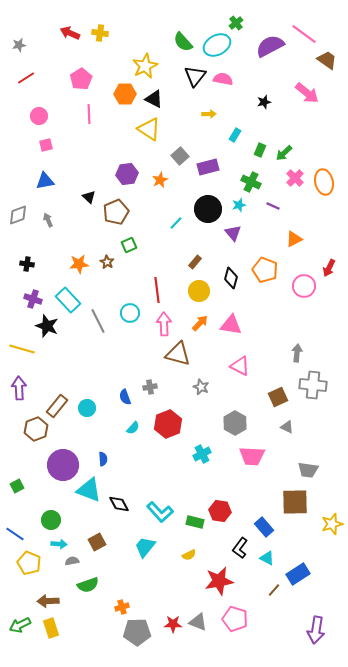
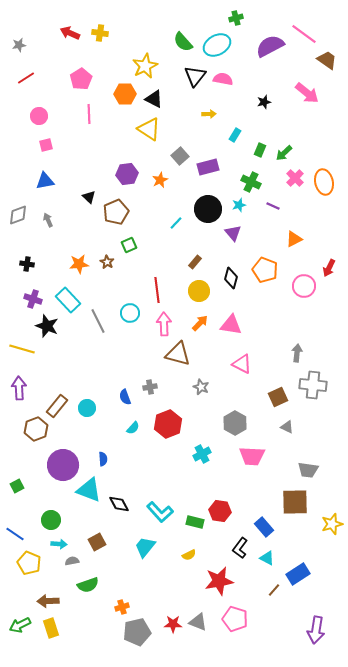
green cross at (236, 23): moved 5 px up; rotated 24 degrees clockwise
pink triangle at (240, 366): moved 2 px right, 2 px up
gray pentagon at (137, 632): rotated 12 degrees counterclockwise
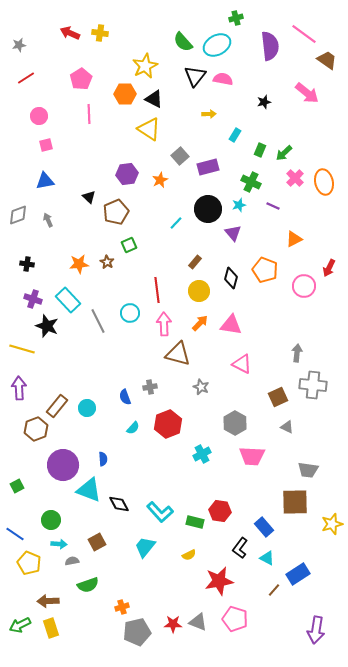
purple semicircle at (270, 46): rotated 112 degrees clockwise
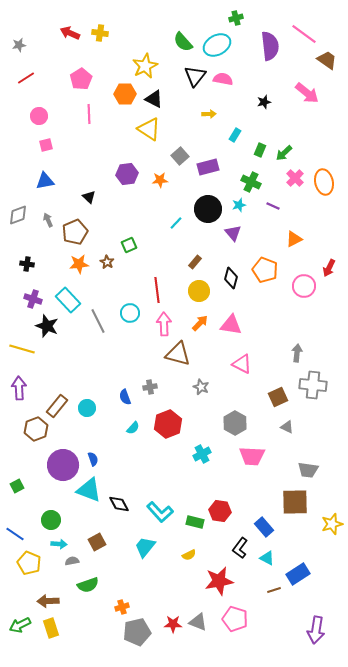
orange star at (160, 180): rotated 21 degrees clockwise
brown pentagon at (116, 212): moved 41 px left, 20 px down
blue semicircle at (103, 459): moved 10 px left; rotated 16 degrees counterclockwise
brown line at (274, 590): rotated 32 degrees clockwise
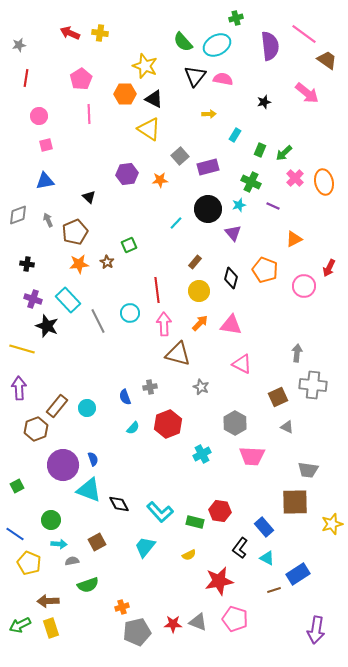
yellow star at (145, 66): rotated 25 degrees counterclockwise
red line at (26, 78): rotated 48 degrees counterclockwise
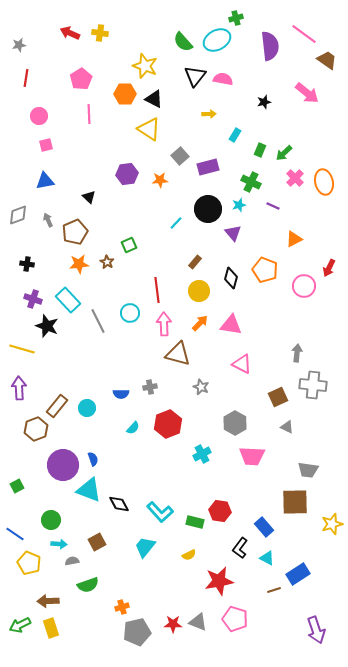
cyan ellipse at (217, 45): moved 5 px up
blue semicircle at (125, 397): moved 4 px left, 3 px up; rotated 70 degrees counterclockwise
purple arrow at (316, 630): rotated 28 degrees counterclockwise
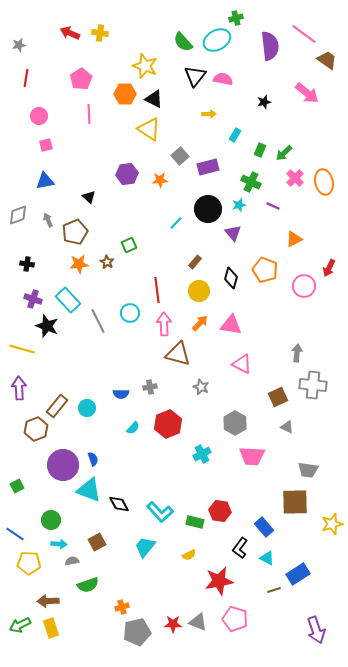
yellow pentagon at (29, 563): rotated 20 degrees counterclockwise
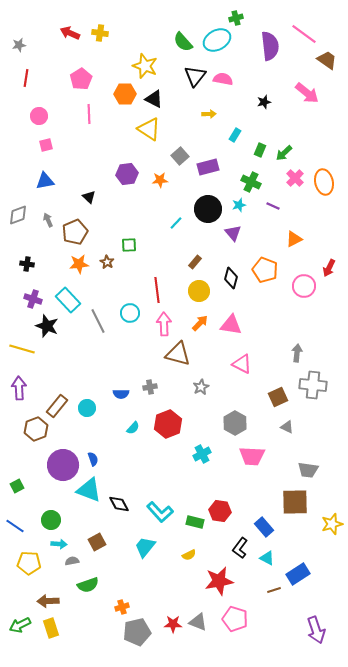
green square at (129, 245): rotated 21 degrees clockwise
gray star at (201, 387): rotated 21 degrees clockwise
blue line at (15, 534): moved 8 px up
